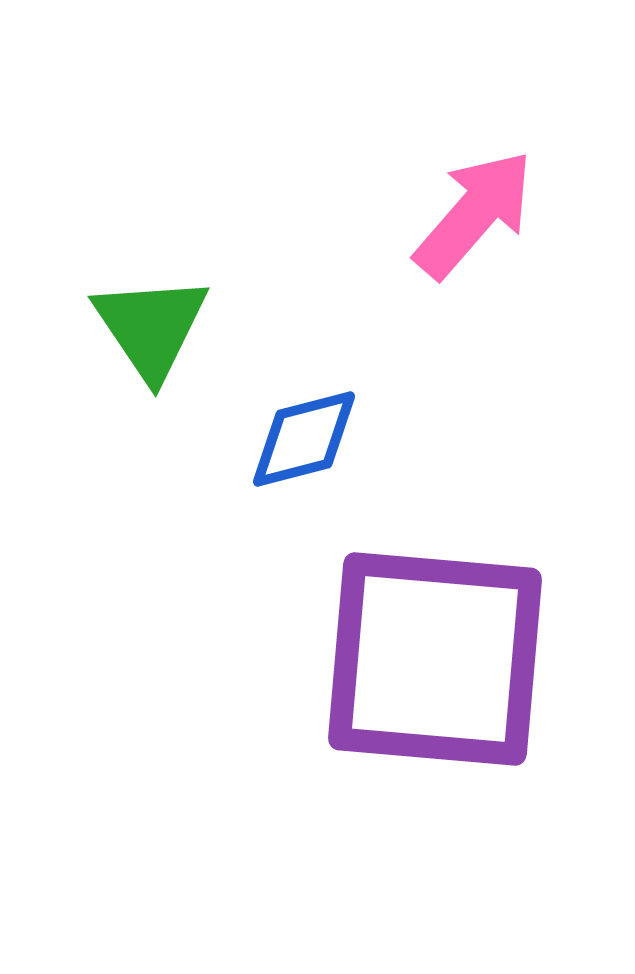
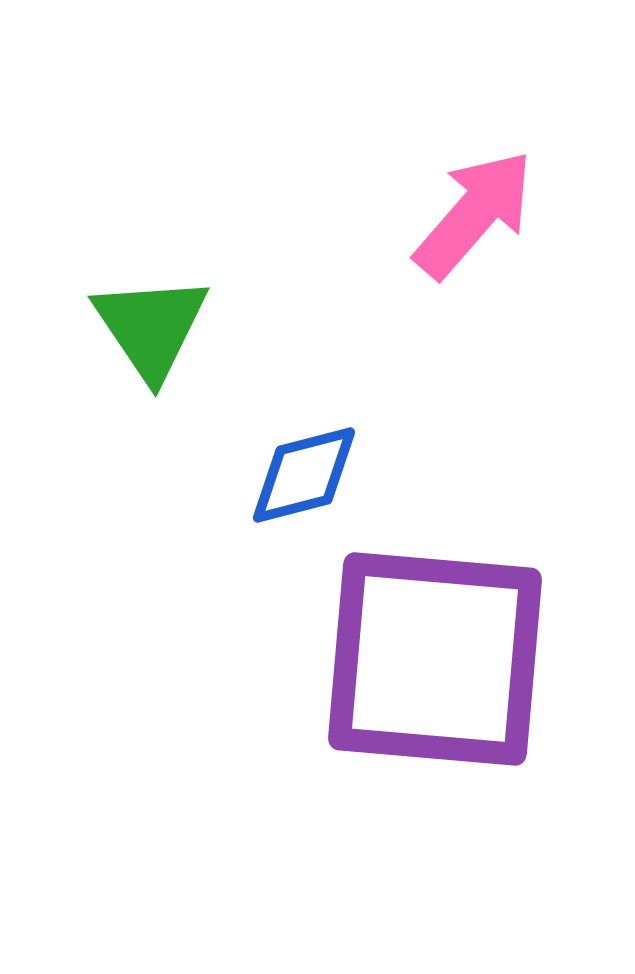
blue diamond: moved 36 px down
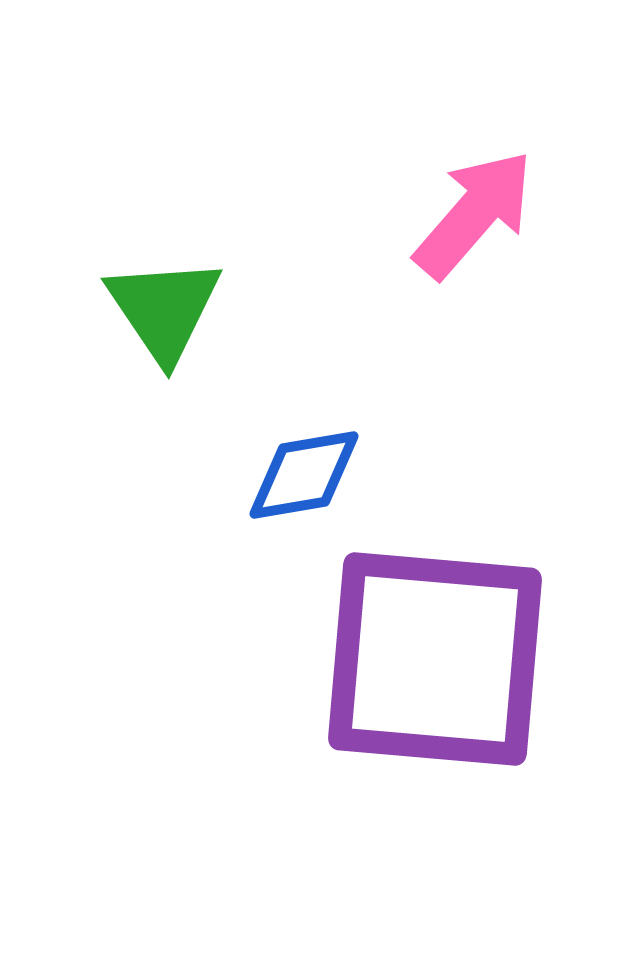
green triangle: moved 13 px right, 18 px up
blue diamond: rotated 5 degrees clockwise
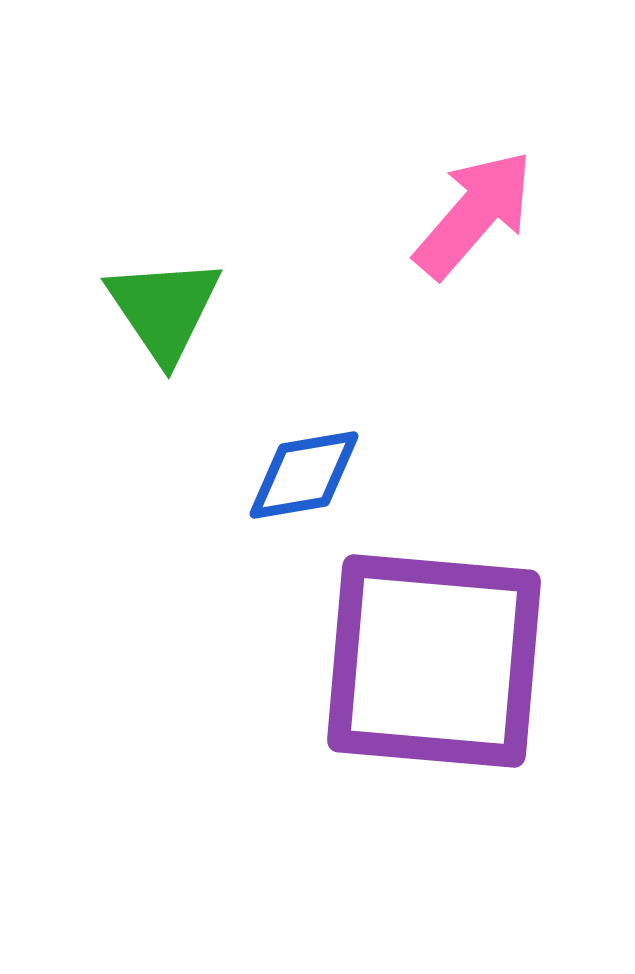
purple square: moved 1 px left, 2 px down
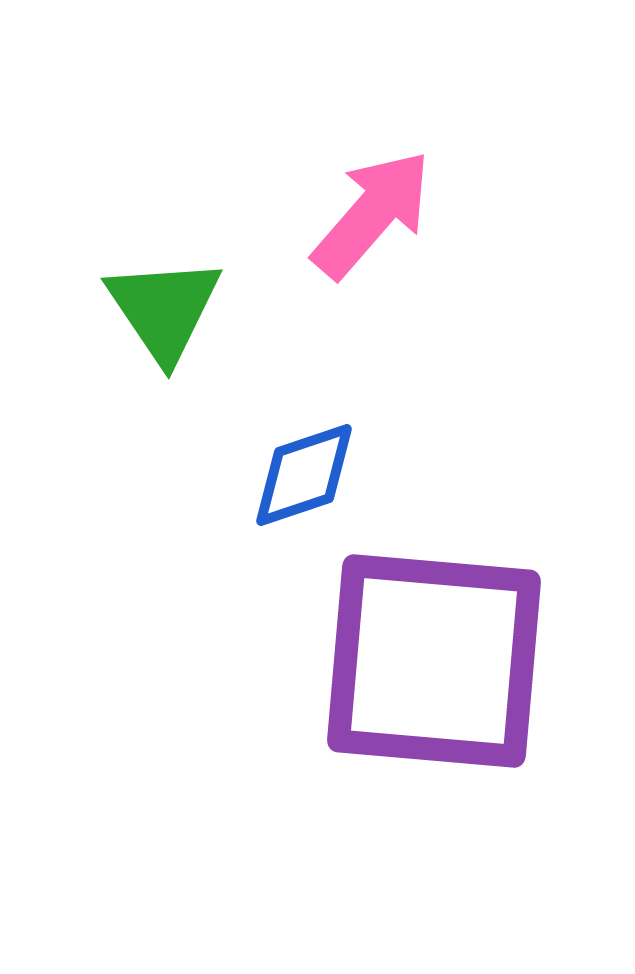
pink arrow: moved 102 px left
blue diamond: rotated 9 degrees counterclockwise
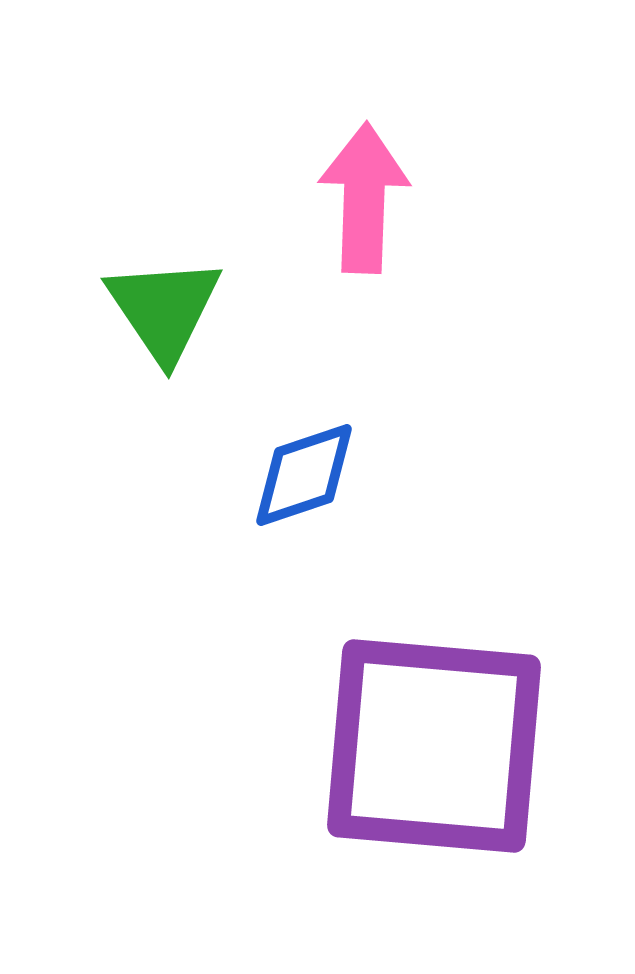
pink arrow: moved 8 px left, 16 px up; rotated 39 degrees counterclockwise
purple square: moved 85 px down
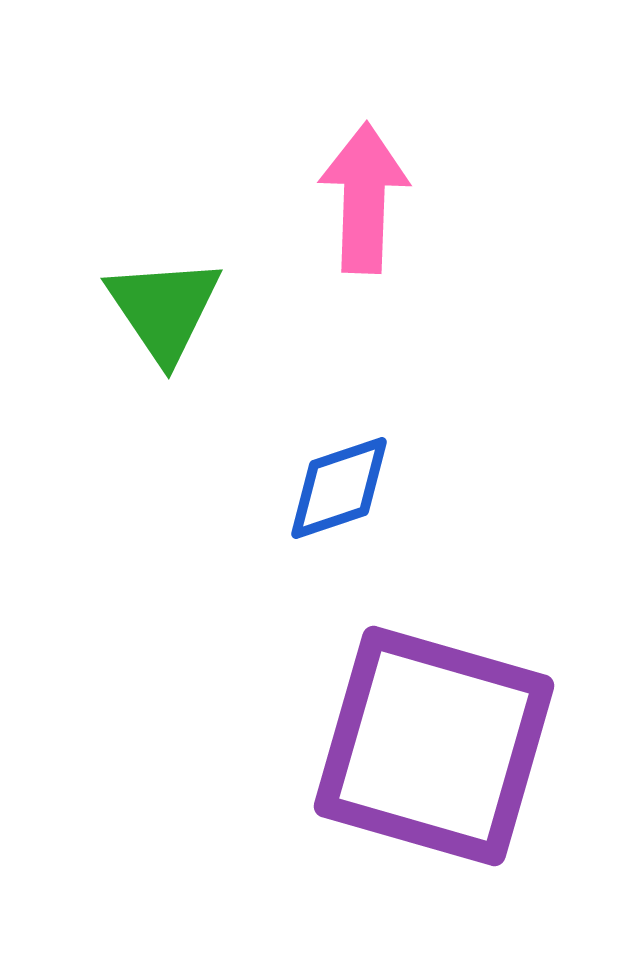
blue diamond: moved 35 px right, 13 px down
purple square: rotated 11 degrees clockwise
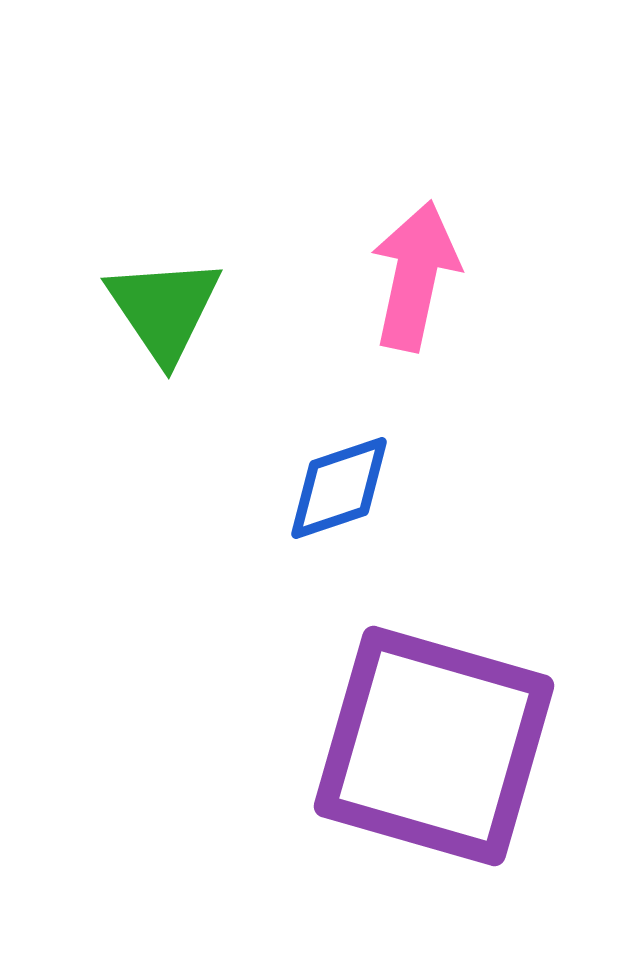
pink arrow: moved 51 px right, 78 px down; rotated 10 degrees clockwise
